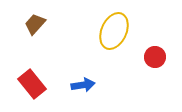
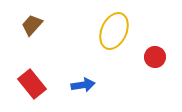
brown trapezoid: moved 3 px left, 1 px down
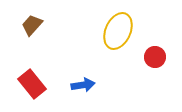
yellow ellipse: moved 4 px right
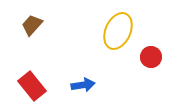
red circle: moved 4 px left
red rectangle: moved 2 px down
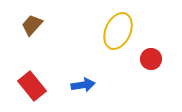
red circle: moved 2 px down
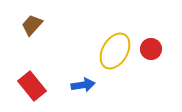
yellow ellipse: moved 3 px left, 20 px down; rotated 6 degrees clockwise
red circle: moved 10 px up
